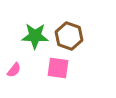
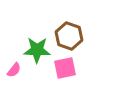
green star: moved 2 px right, 14 px down
pink square: moved 7 px right; rotated 20 degrees counterclockwise
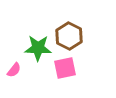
brown hexagon: rotated 8 degrees clockwise
green star: moved 1 px right, 2 px up
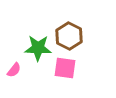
pink square: rotated 20 degrees clockwise
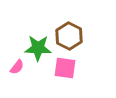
pink semicircle: moved 3 px right, 3 px up
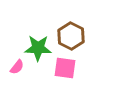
brown hexagon: moved 2 px right
